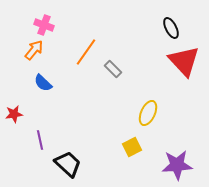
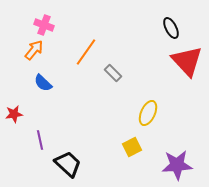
red triangle: moved 3 px right
gray rectangle: moved 4 px down
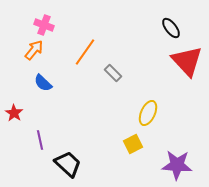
black ellipse: rotated 10 degrees counterclockwise
orange line: moved 1 px left
red star: moved 1 px up; rotated 30 degrees counterclockwise
yellow square: moved 1 px right, 3 px up
purple star: rotated 8 degrees clockwise
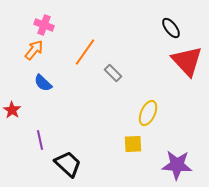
red star: moved 2 px left, 3 px up
yellow square: rotated 24 degrees clockwise
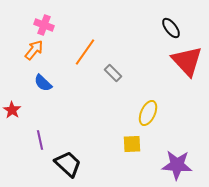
yellow square: moved 1 px left
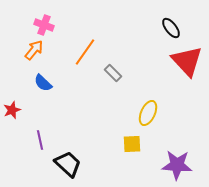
red star: rotated 18 degrees clockwise
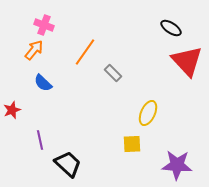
black ellipse: rotated 20 degrees counterclockwise
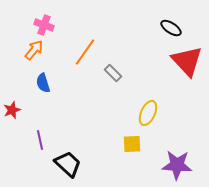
blue semicircle: rotated 30 degrees clockwise
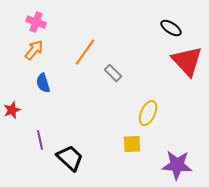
pink cross: moved 8 px left, 3 px up
black trapezoid: moved 2 px right, 6 px up
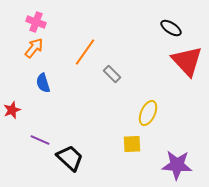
orange arrow: moved 2 px up
gray rectangle: moved 1 px left, 1 px down
purple line: rotated 54 degrees counterclockwise
